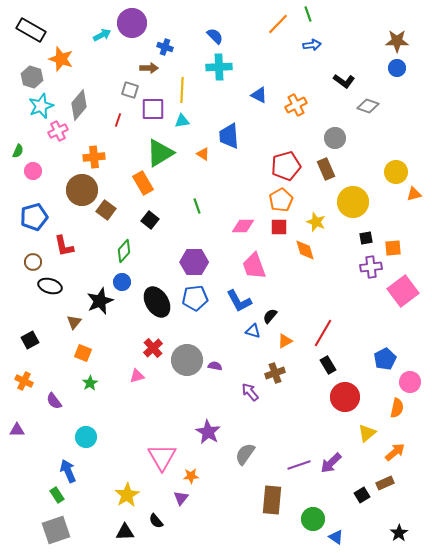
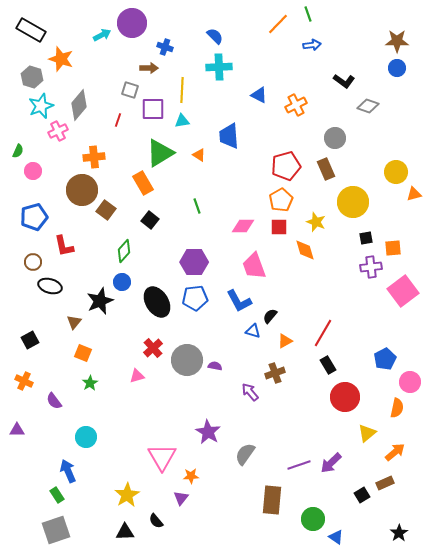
orange triangle at (203, 154): moved 4 px left, 1 px down
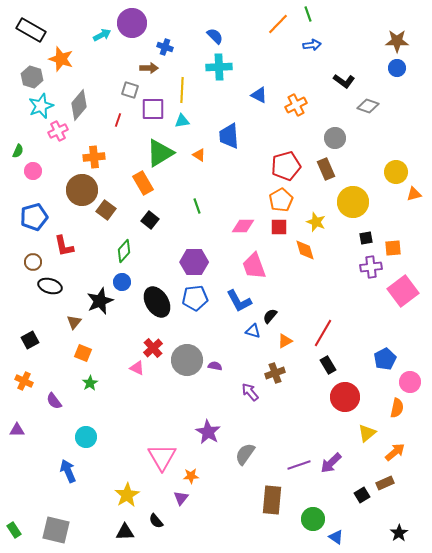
pink triangle at (137, 376): moved 8 px up; rotated 42 degrees clockwise
green rectangle at (57, 495): moved 43 px left, 35 px down
gray square at (56, 530): rotated 32 degrees clockwise
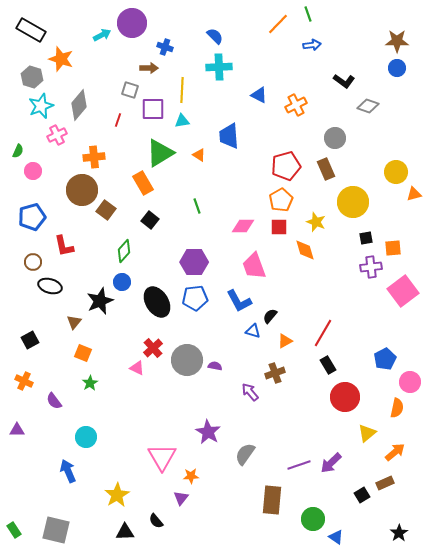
pink cross at (58, 131): moved 1 px left, 4 px down
blue pentagon at (34, 217): moved 2 px left
yellow star at (127, 495): moved 10 px left
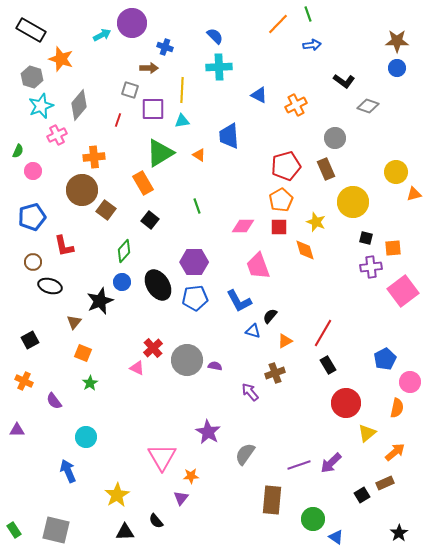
black square at (366, 238): rotated 24 degrees clockwise
pink trapezoid at (254, 266): moved 4 px right
black ellipse at (157, 302): moved 1 px right, 17 px up
red circle at (345, 397): moved 1 px right, 6 px down
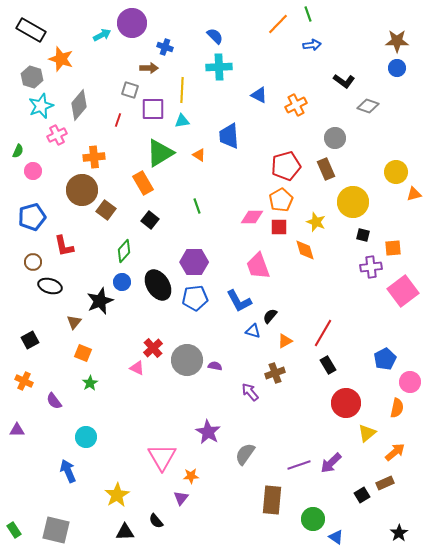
pink diamond at (243, 226): moved 9 px right, 9 px up
black square at (366, 238): moved 3 px left, 3 px up
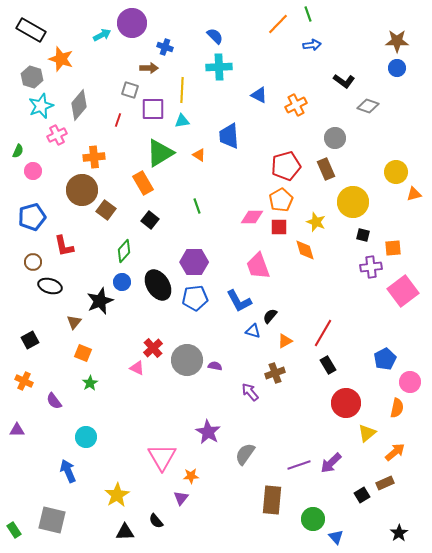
gray square at (56, 530): moved 4 px left, 10 px up
blue triangle at (336, 537): rotated 14 degrees clockwise
